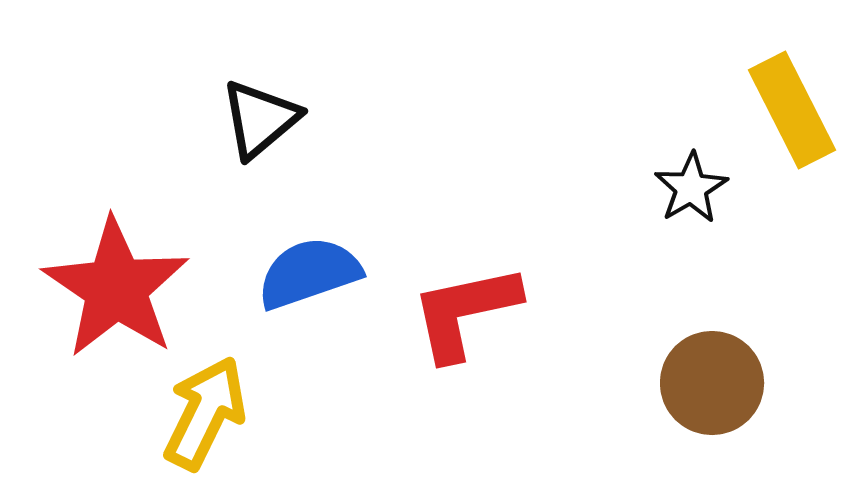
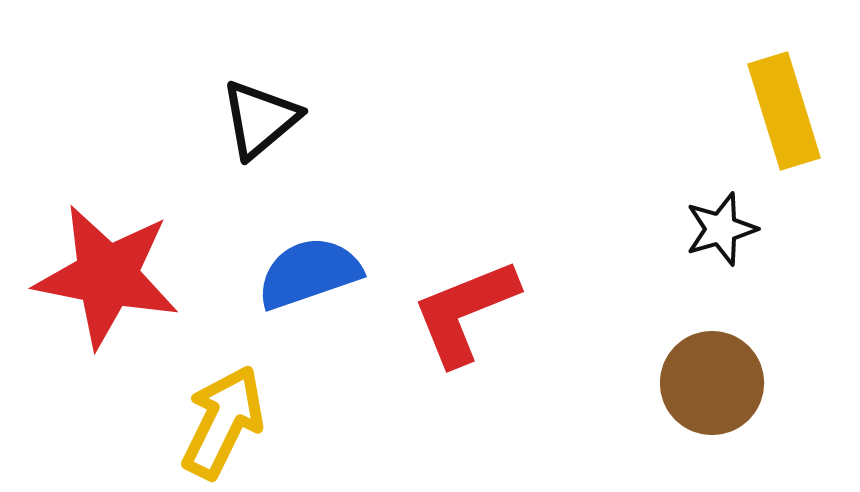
yellow rectangle: moved 8 px left, 1 px down; rotated 10 degrees clockwise
black star: moved 30 px right, 41 px down; rotated 14 degrees clockwise
red star: moved 9 px left, 12 px up; rotated 23 degrees counterclockwise
red L-shape: rotated 10 degrees counterclockwise
yellow arrow: moved 18 px right, 9 px down
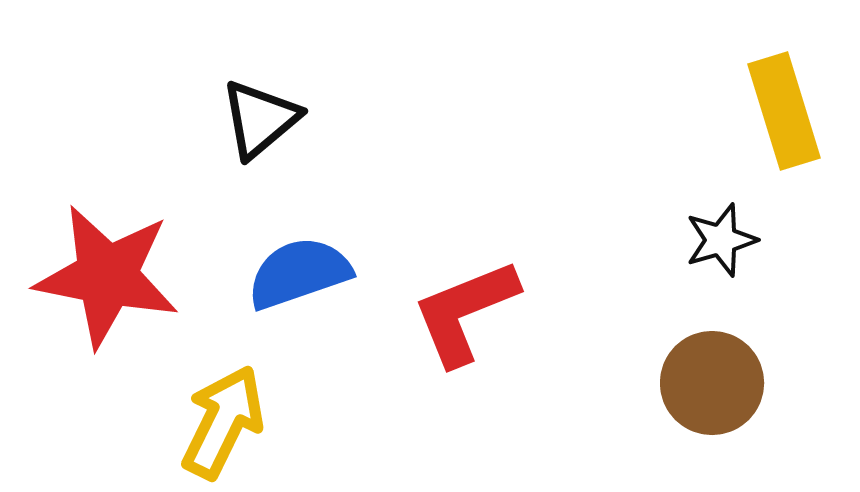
black star: moved 11 px down
blue semicircle: moved 10 px left
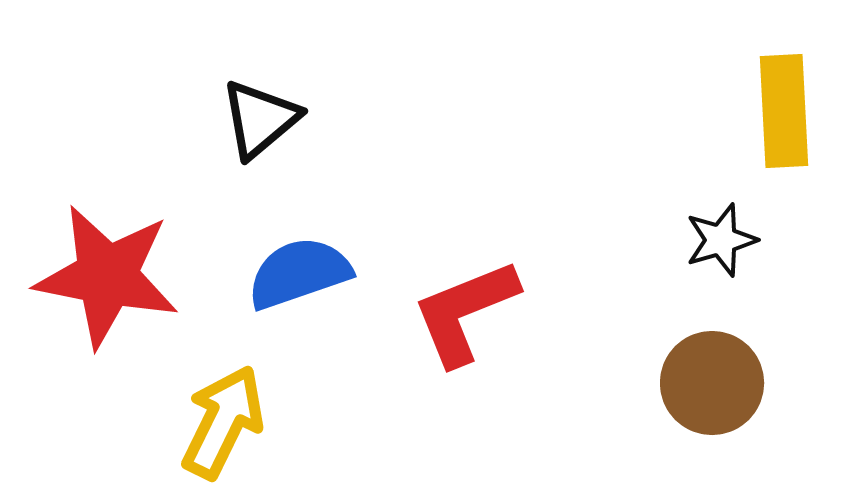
yellow rectangle: rotated 14 degrees clockwise
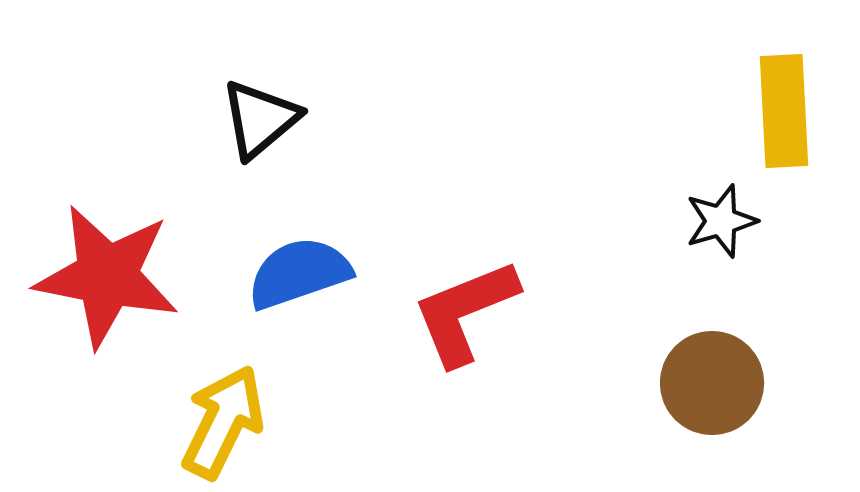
black star: moved 19 px up
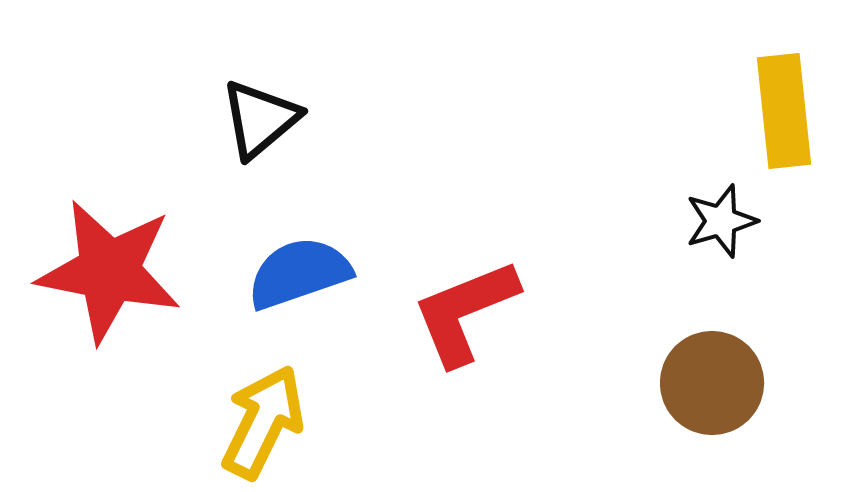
yellow rectangle: rotated 3 degrees counterclockwise
red star: moved 2 px right, 5 px up
yellow arrow: moved 40 px right
